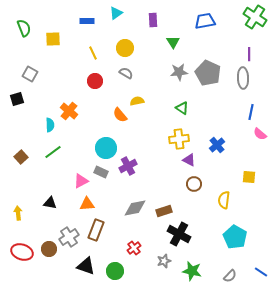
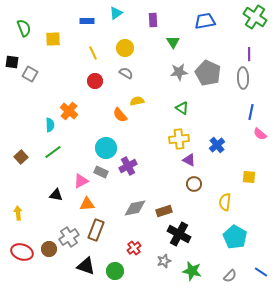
black square at (17, 99): moved 5 px left, 37 px up; rotated 24 degrees clockwise
yellow semicircle at (224, 200): moved 1 px right, 2 px down
black triangle at (50, 203): moved 6 px right, 8 px up
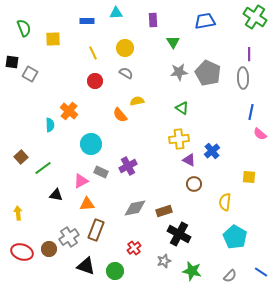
cyan triangle at (116, 13): rotated 32 degrees clockwise
blue cross at (217, 145): moved 5 px left, 6 px down
cyan circle at (106, 148): moved 15 px left, 4 px up
green line at (53, 152): moved 10 px left, 16 px down
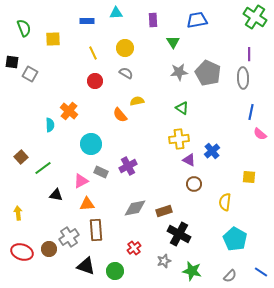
blue trapezoid at (205, 21): moved 8 px left, 1 px up
brown rectangle at (96, 230): rotated 25 degrees counterclockwise
cyan pentagon at (235, 237): moved 2 px down
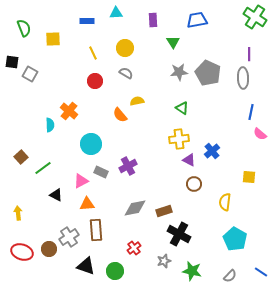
black triangle at (56, 195): rotated 16 degrees clockwise
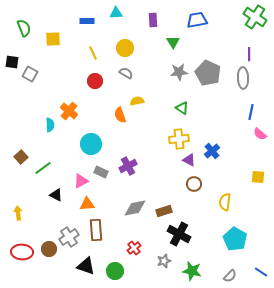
orange semicircle at (120, 115): rotated 21 degrees clockwise
yellow square at (249, 177): moved 9 px right
red ellipse at (22, 252): rotated 15 degrees counterclockwise
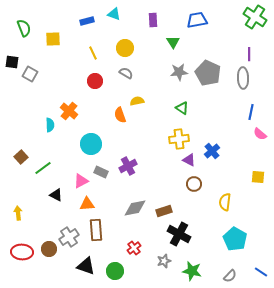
cyan triangle at (116, 13): moved 2 px left, 1 px down; rotated 24 degrees clockwise
blue rectangle at (87, 21): rotated 16 degrees counterclockwise
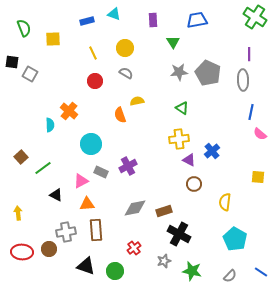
gray ellipse at (243, 78): moved 2 px down
gray cross at (69, 237): moved 3 px left, 5 px up; rotated 24 degrees clockwise
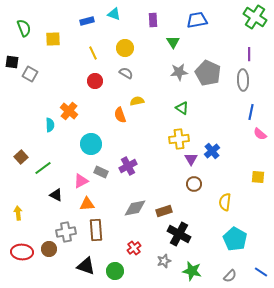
purple triangle at (189, 160): moved 2 px right, 1 px up; rotated 32 degrees clockwise
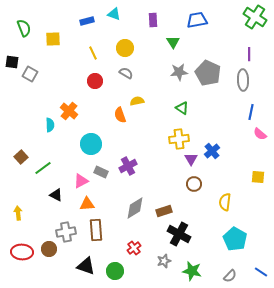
gray diamond at (135, 208): rotated 20 degrees counterclockwise
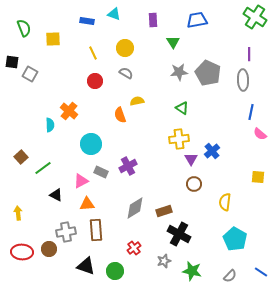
blue rectangle at (87, 21): rotated 24 degrees clockwise
